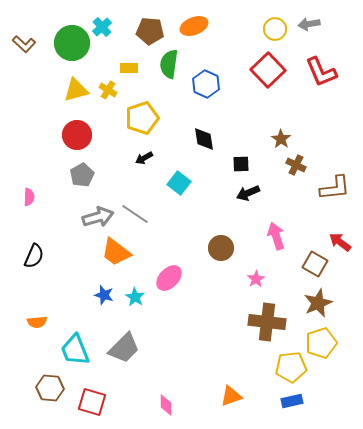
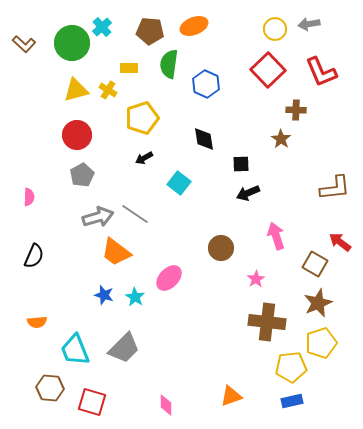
brown cross at (296, 165): moved 55 px up; rotated 24 degrees counterclockwise
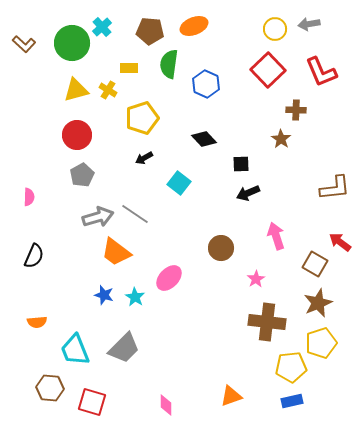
black diamond at (204, 139): rotated 35 degrees counterclockwise
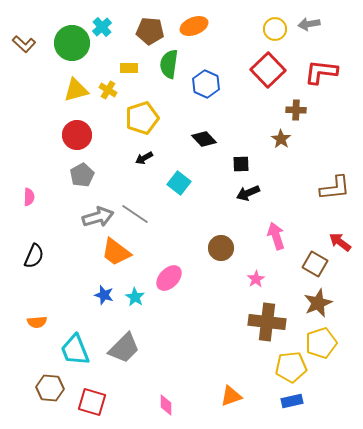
red L-shape at (321, 72): rotated 120 degrees clockwise
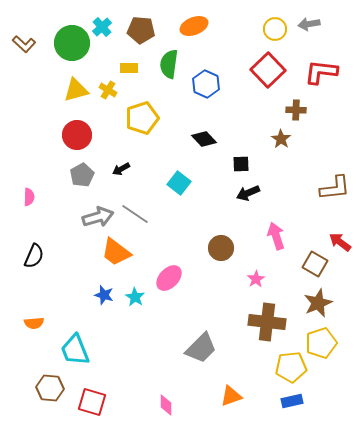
brown pentagon at (150, 31): moved 9 px left, 1 px up
black arrow at (144, 158): moved 23 px left, 11 px down
orange semicircle at (37, 322): moved 3 px left, 1 px down
gray trapezoid at (124, 348): moved 77 px right
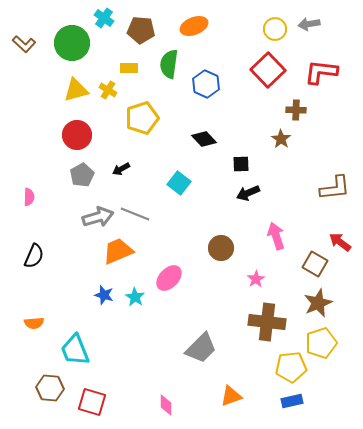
cyan cross at (102, 27): moved 2 px right, 9 px up; rotated 12 degrees counterclockwise
gray line at (135, 214): rotated 12 degrees counterclockwise
orange trapezoid at (116, 252): moved 2 px right, 1 px up; rotated 120 degrees clockwise
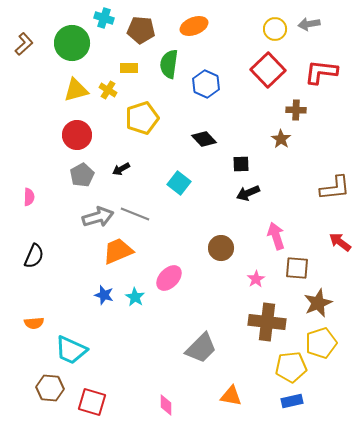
cyan cross at (104, 18): rotated 18 degrees counterclockwise
brown L-shape at (24, 44): rotated 85 degrees counterclockwise
brown square at (315, 264): moved 18 px left, 4 px down; rotated 25 degrees counterclockwise
cyan trapezoid at (75, 350): moved 4 px left; rotated 44 degrees counterclockwise
orange triangle at (231, 396): rotated 30 degrees clockwise
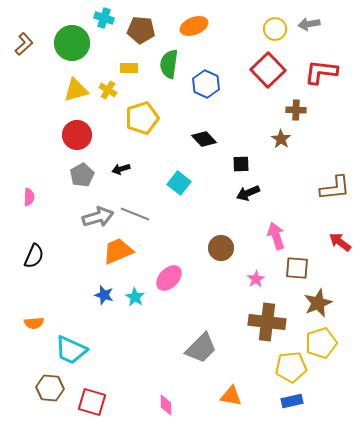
black arrow at (121, 169): rotated 12 degrees clockwise
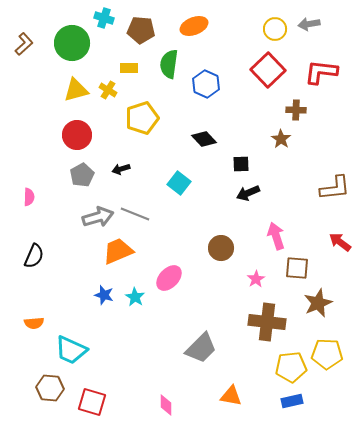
yellow pentagon at (321, 343): moved 6 px right, 11 px down; rotated 20 degrees clockwise
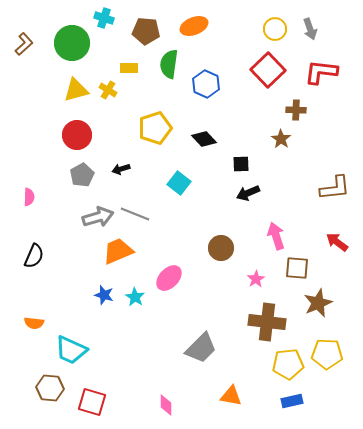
gray arrow at (309, 24): moved 1 px right, 5 px down; rotated 100 degrees counterclockwise
brown pentagon at (141, 30): moved 5 px right, 1 px down
yellow pentagon at (142, 118): moved 13 px right, 10 px down
red arrow at (340, 242): moved 3 px left
orange semicircle at (34, 323): rotated 12 degrees clockwise
yellow pentagon at (291, 367): moved 3 px left, 3 px up
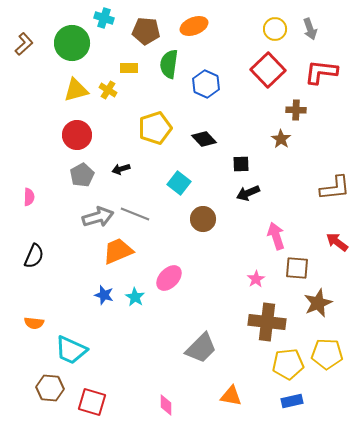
brown circle at (221, 248): moved 18 px left, 29 px up
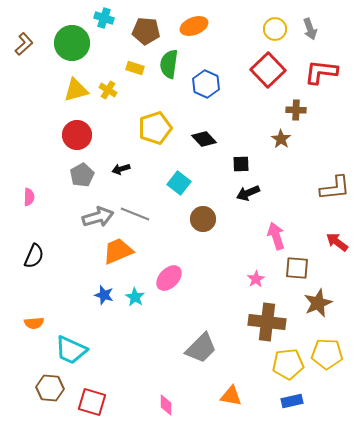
yellow rectangle at (129, 68): moved 6 px right; rotated 18 degrees clockwise
orange semicircle at (34, 323): rotated 12 degrees counterclockwise
